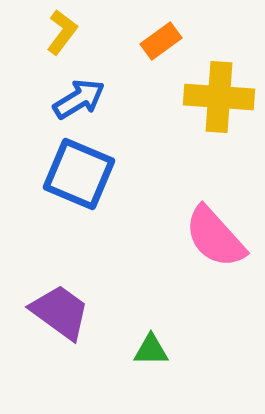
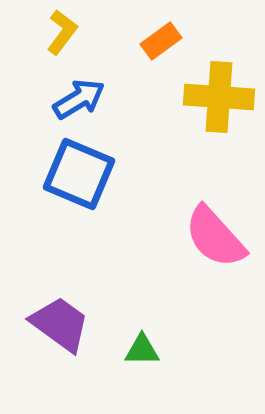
purple trapezoid: moved 12 px down
green triangle: moved 9 px left
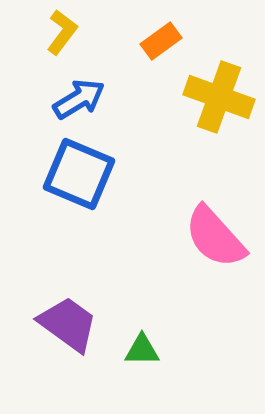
yellow cross: rotated 16 degrees clockwise
purple trapezoid: moved 8 px right
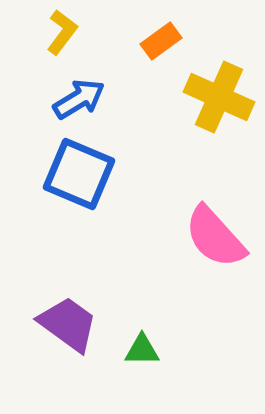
yellow cross: rotated 4 degrees clockwise
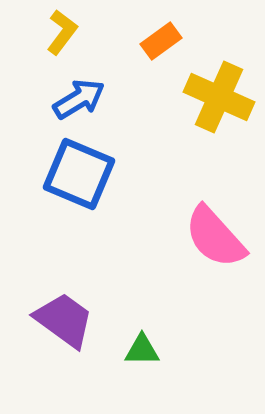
purple trapezoid: moved 4 px left, 4 px up
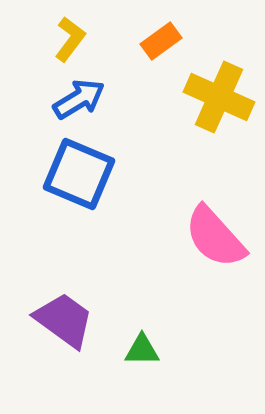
yellow L-shape: moved 8 px right, 7 px down
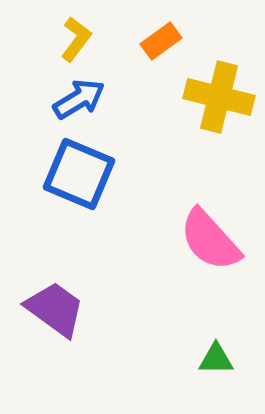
yellow L-shape: moved 6 px right
yellow cross: rotated 10 degrees counterclockwise
pink semicircle: moved 5 px left, 3 px down
purple trapezoid: moved 9 px left, 11 px up
green triangle: moved 74 px right, 9 px down
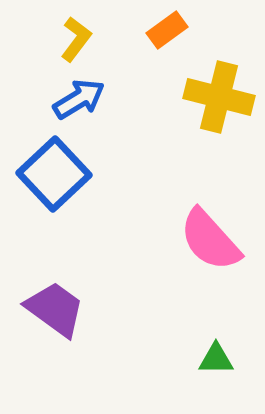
orange rectangle: moved 6 px right, 11 px up
blue square: moved 25 px left; rotated 24 degrees clockwise
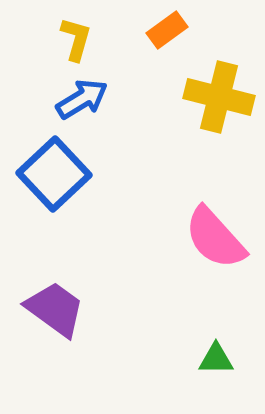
yellow L-shape: rotated 21 degrees counterclockwise
blue arrow: moved 3 px right
pink semicircle: moved 5 px right, 2 px up
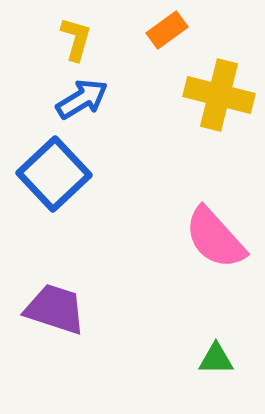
yellow cross: moved 2 px up
purple trapezoid: rotated 18 degrees counterclockwise
